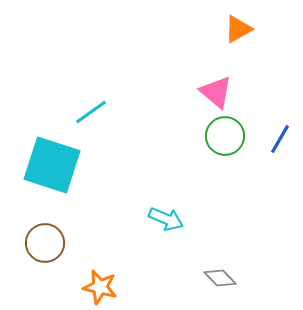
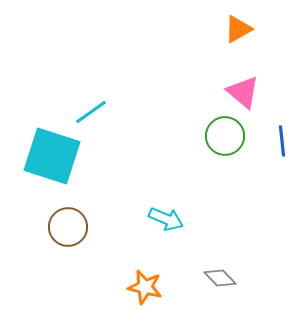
pink triangle: moved 27 px right
blue line: moved 2 px right, 2 px down; rotated 36 degrees counterclockwise
cyan square: moved 9 px up
brown circle: moved 23 px right, 16 px up
orange star: moved 45 px right
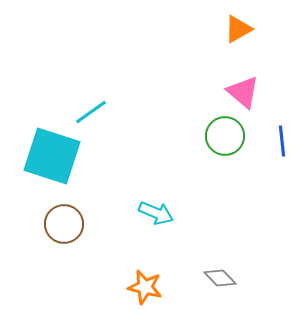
cyan arrow: moved 10 px left, 6 px up
brown circle: moved 4 px left, 3 px up
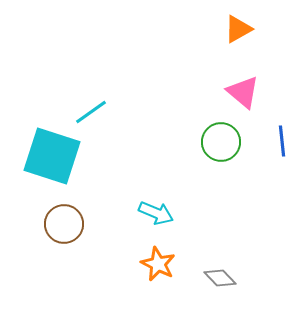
green circle: moved 4 px left, 6 px down
orange star: moved 13 px right, 23 px up; rotated 12 degrees clockwise
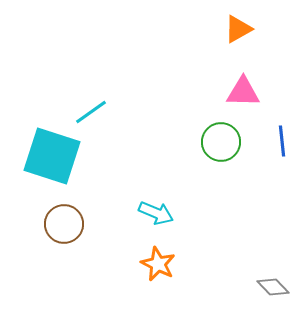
pink triangle: rotated 39 degrees counterclockwise
gray diamond: moved 53 px right, 9 px down
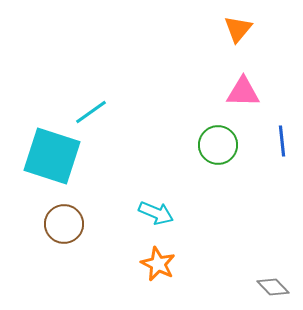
orange triangle: rotated 20 degrees counterclockwise
green circle: moved 3 px left, 3 px down
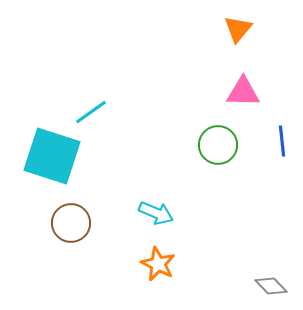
brown circle: moved 7 px right, 1 px up
gray diamond: moved 2 px left, 1 px up
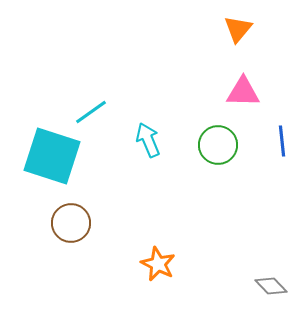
cyan arrow: moved 8 px left, 73 px up; rotated 136 degrees counterclockwise
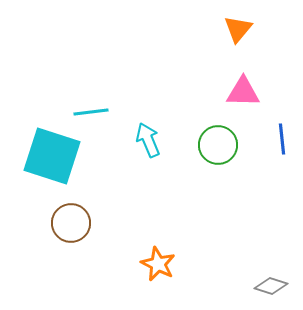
cyan line: rotated 28 degrees clockwise
blue line: moved 2 px up
gray diamond: rotated 28 degrees counterclockwise
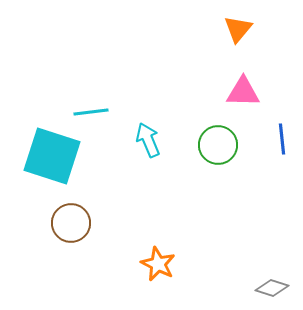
gray diamond: moved 1 px right, 2 px down
